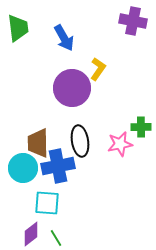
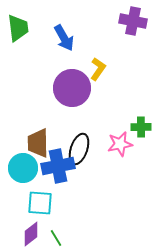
black ellipse: moved 1 px left, 8 px down; rotated 28 degrees clockwise
cyan square: moved 7 px left
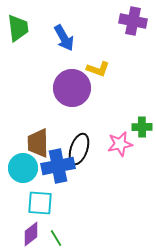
yellow L-shape: rotated 75 degrees clockwise
green cross: moved 1 px right
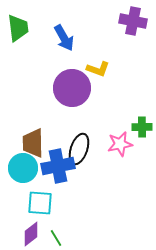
brown trapezoid: moved 5 px left
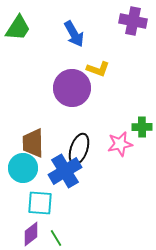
green trapezoid: rotated 40 degrees clockwise
blue arrow: moved 10 px right, 4 px up
blue cross: moved 7 px right, 5 px down; rotated 20 degrees counterclockwise
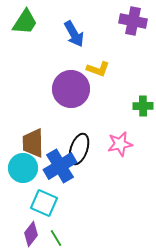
green trapezoid: moved 7 px right, 6 px up
purple circle: moved 1 px left, 1 px down
green cross: moved 1 px right, 21 px up
blue cross: moved 5 px left, 5 px up
cyan square: moved 4 px right; rotated 20 degrees clockwise
purple diamond: rotated 15 degrees counterclockwise
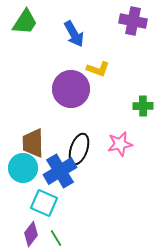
blue cross: moved 5 px down
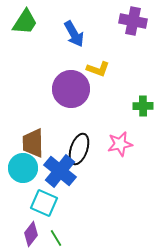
blue cross: rotated 20 degrees counterclockwise
